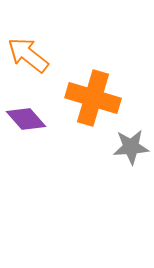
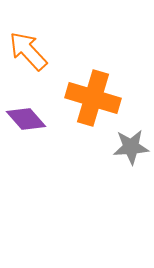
orange arrow: moved 4 px up; rotated 9 degrees clockwise
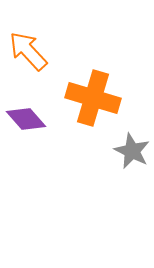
gray star: moved 1 px right, 4 px down; rotated 30 degrees clockwise
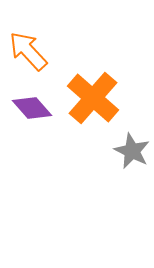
orange cross: rotated 24 degrees clockwise
purple diamond: moved 6 px right, 11 px up
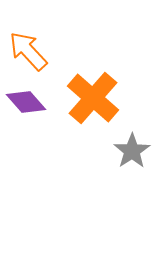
purple diamond: moved 6 px left, 6 px up
gray star: rotated 12 degrees clockwise
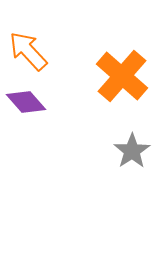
orange cross: moved 29 px right, 22 px up
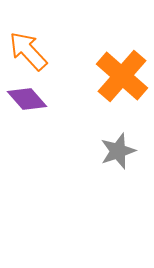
purple diamond: moved 1 px right, 3 px up
gray star: moved 14 px left; rotated 15 degrees clockwise
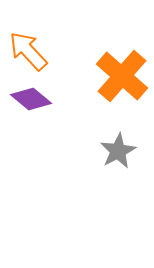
purple diamond: moved 4 px right; rotated 9 degrees counterclockwise
gray star: rotated 9 degrees counterclockwise
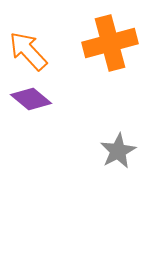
orange cross: moved 12 px left, 33 px up; rotated 34 degrees clockwise
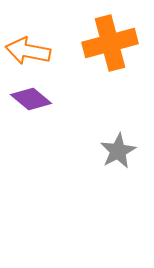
orange arrow: rotated 36 degrees counterclockwise
